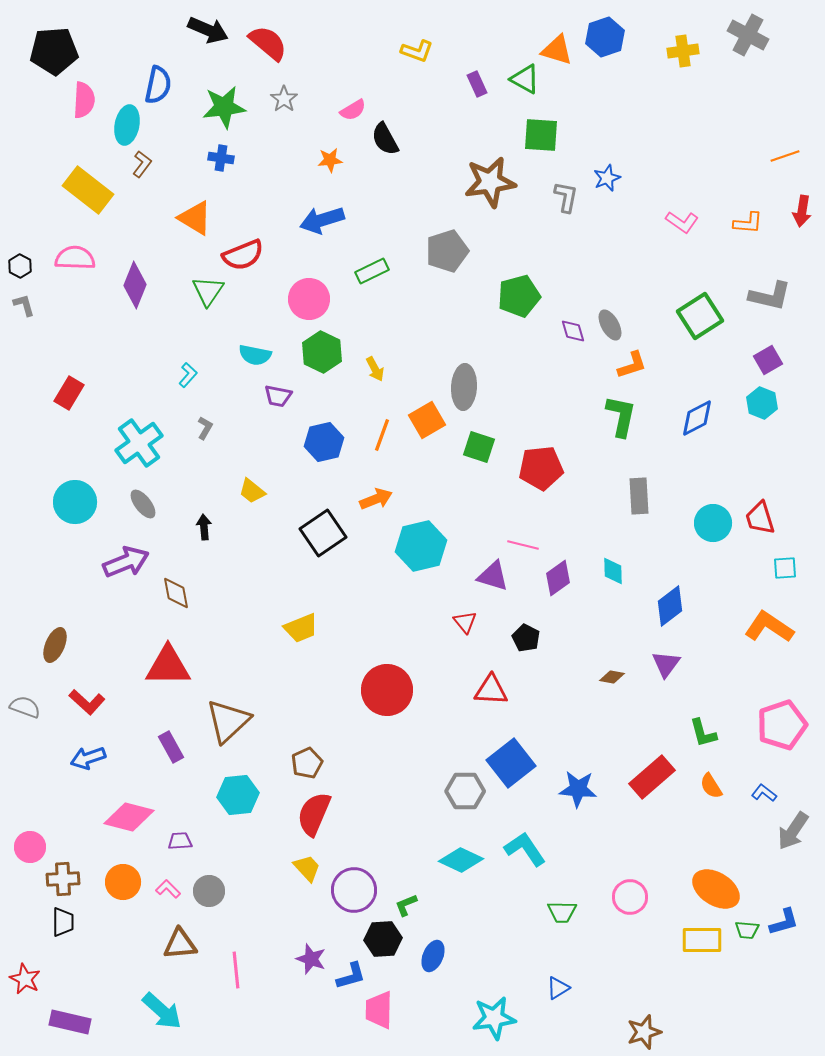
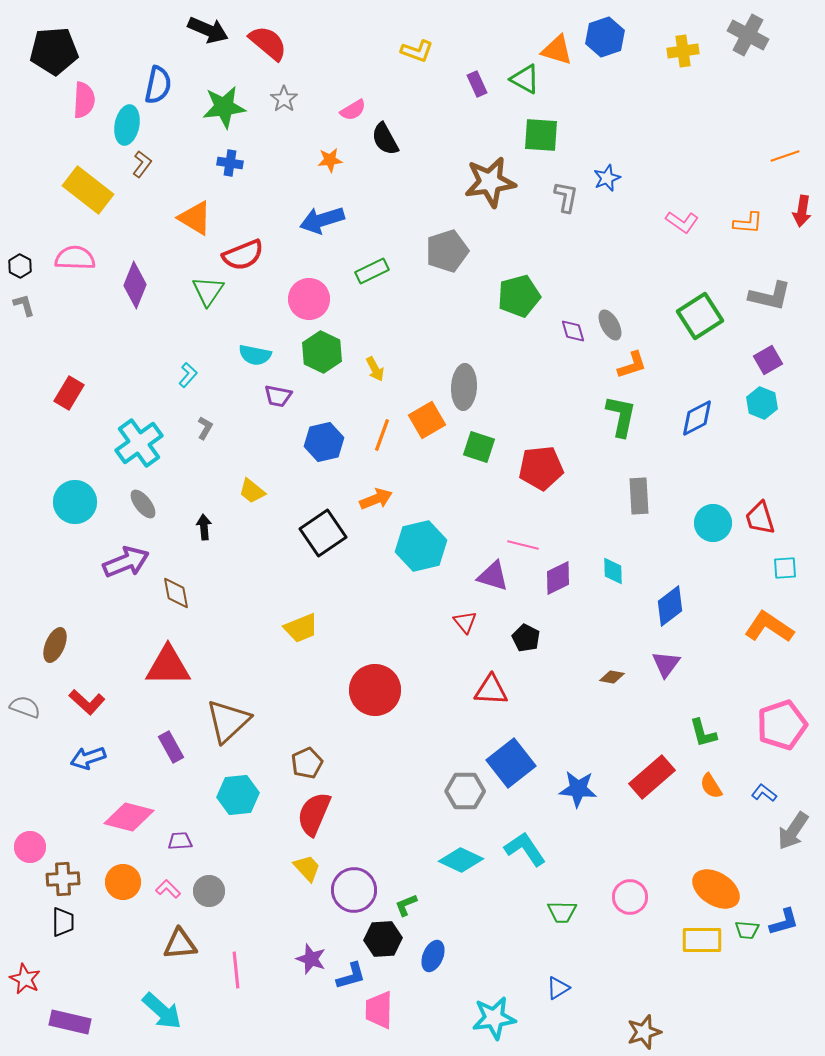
blue cross at (221, 158): moved 9 px right, 5 px down
purple diamond at (558, 578): rotated 9 degrees clockwise
red circle at (387, 690): moved 12 px left
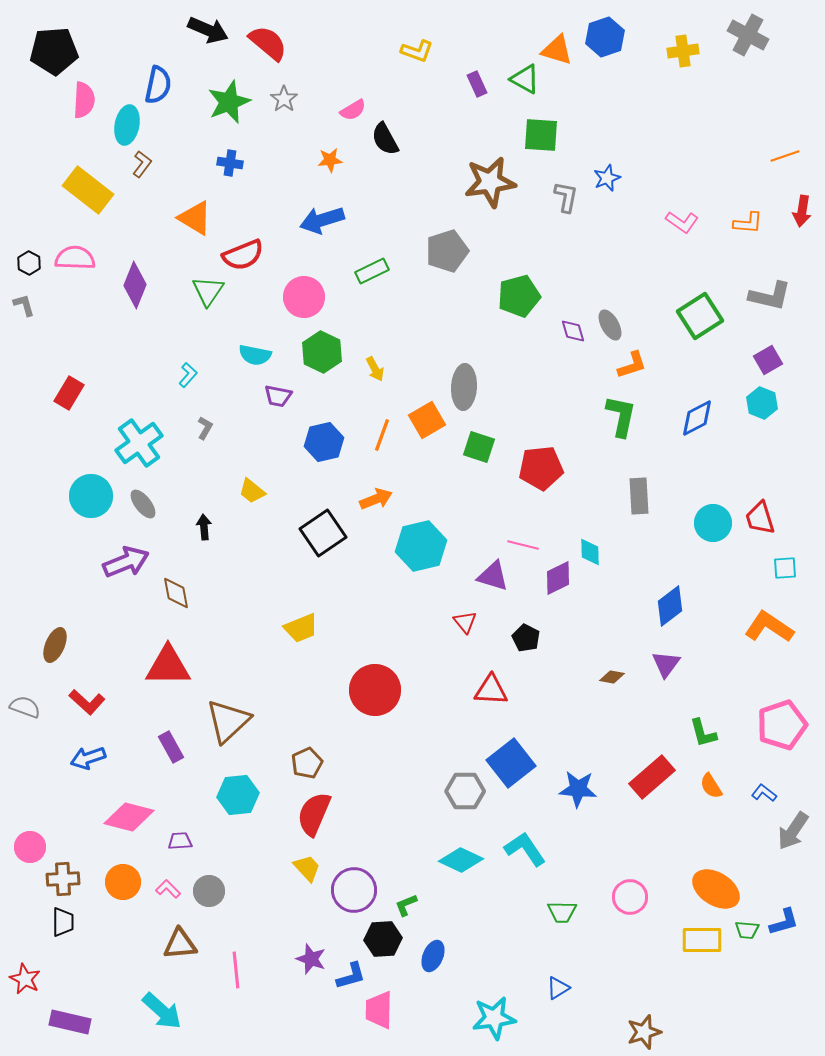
green star at (224, 107): moved 5 px right, 5 px up; rotated 15 degrees counterclockwise
black hexagon at (20, 266): moved 9 px right, 3 px up
pink circle at (309, 299): moved 5 px left, 2 px up
cyan circle at (75, 502): moved 16 px right, 6 px up
cyan diamond at (613, 571): moved 23 px left, 19 px up
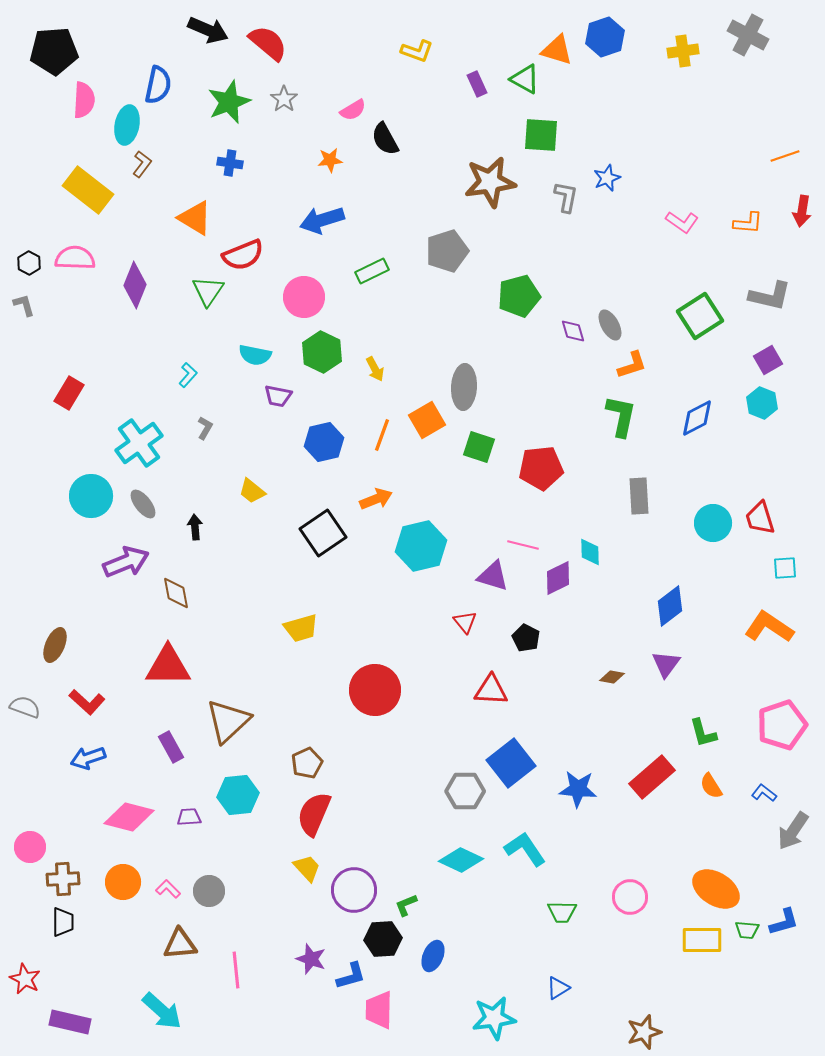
black arrow at (204, 527): moved 9 px left
yellow trapezoid at (301, 628): rotated 6 degrees clockwise
purple trapezoid at (180, 841): moved 9 px right, 24 px up
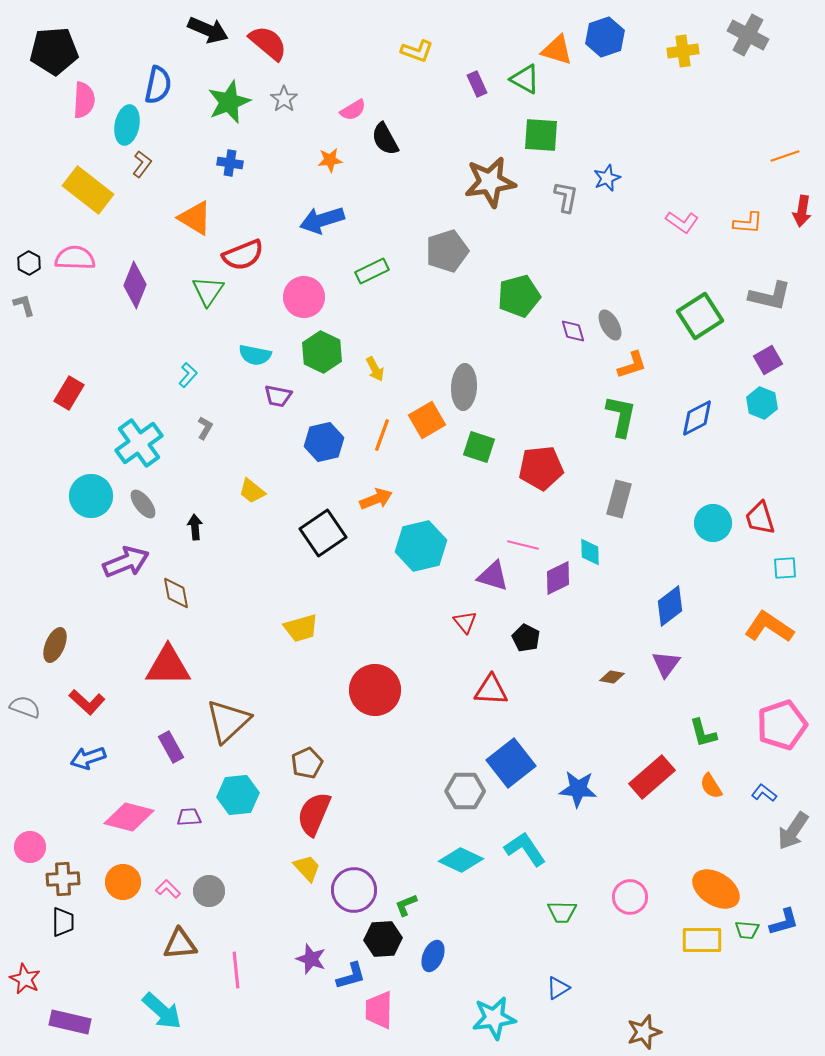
gray rectangle at (639, 496): moved 20 px left, 3 px down; rotated 18 degrees clockwise
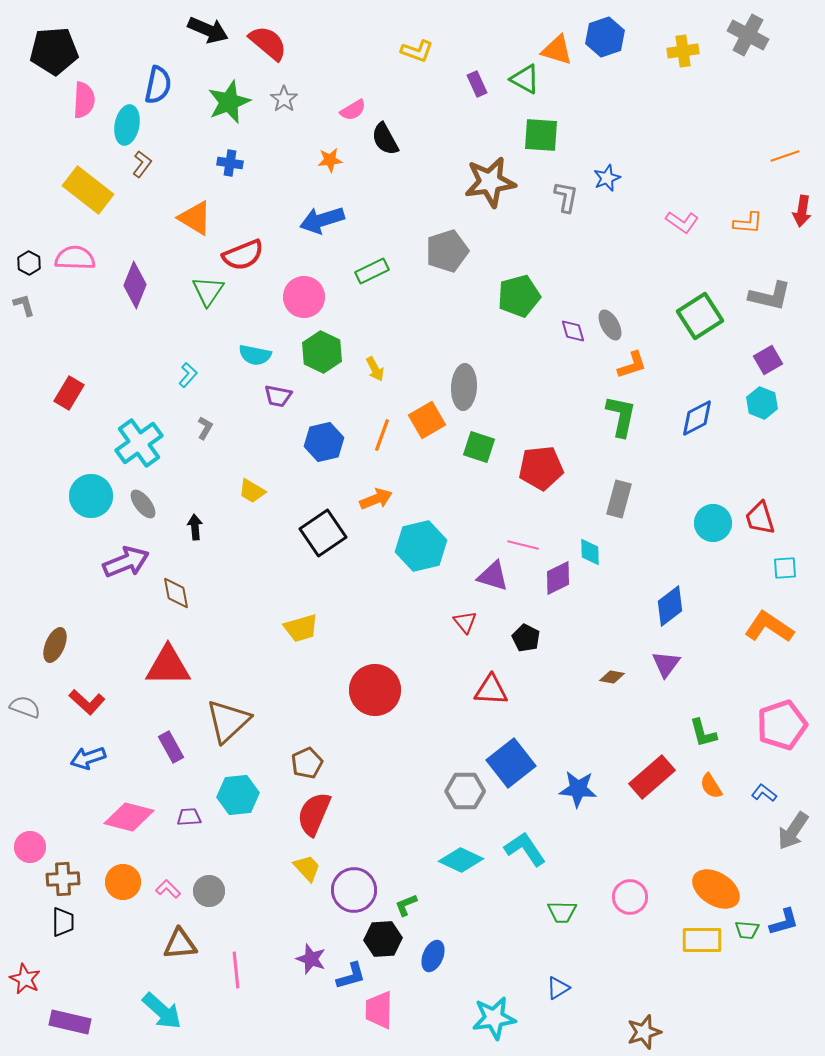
yellow trapezoid at (252, 491): rotated 8 degrees counterclockwise
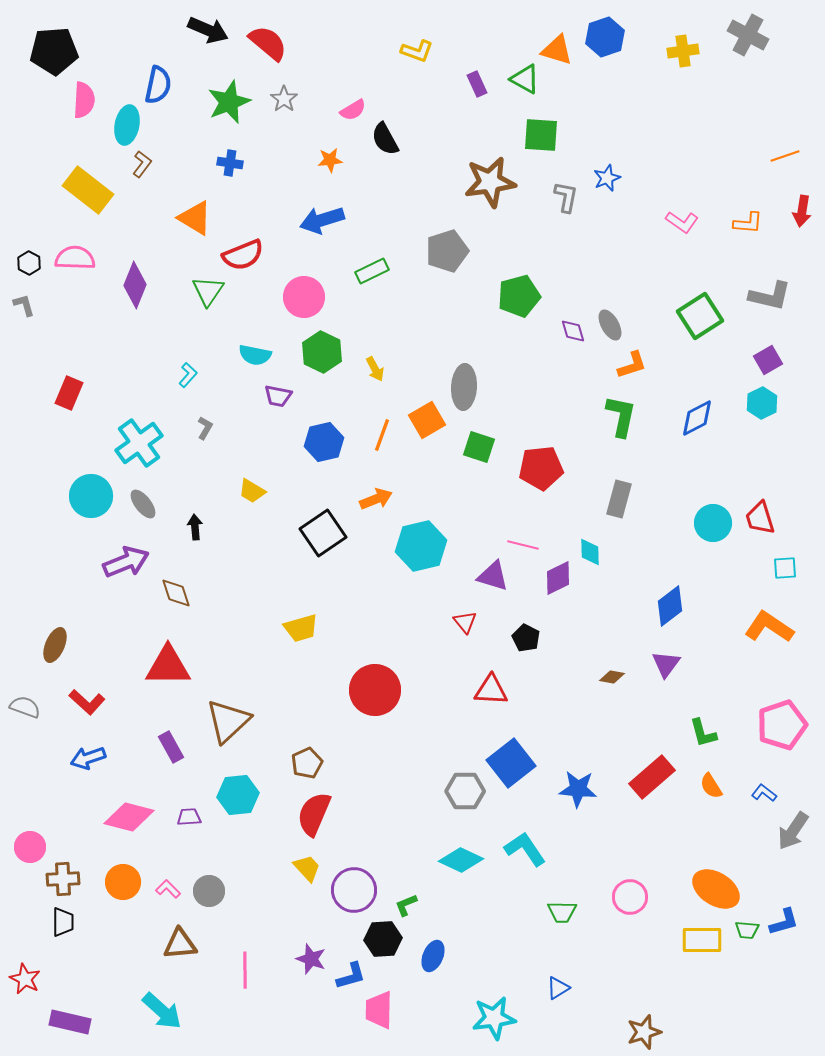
red rectangle at (69, 393): rotated 8 degrees counterclockwise
cyan hexagon at (762, 403): rotated 12 degrees clockwise
brown diamond at (176, 593): rotated 8 degrees counterclockwise
pink line at (236, 970): moved 9 px right; rotated 6 degrees clockwise
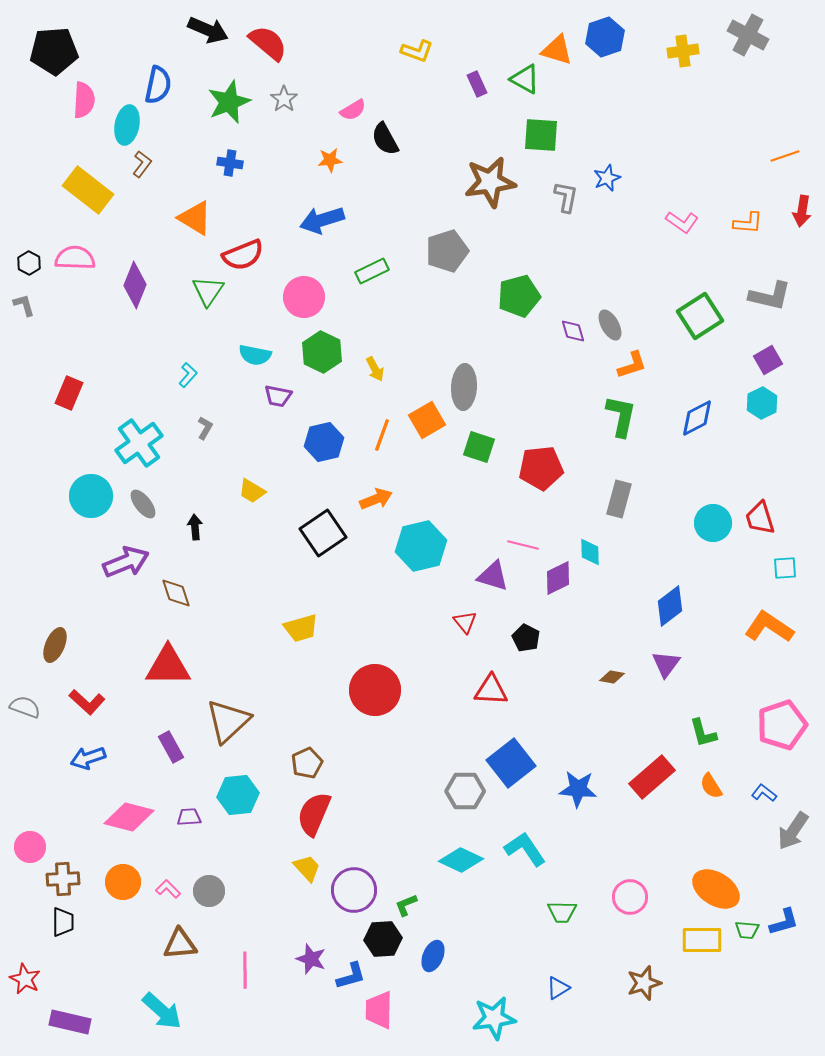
brown star at (644, 1032): moved 49 px up
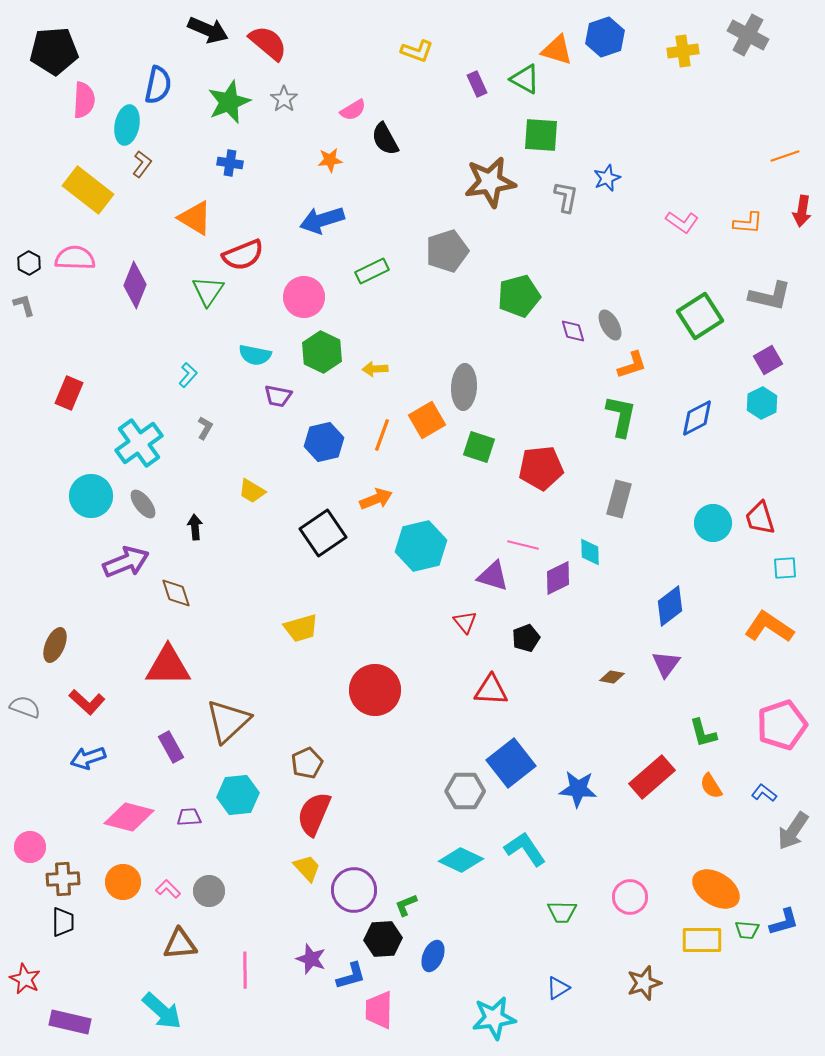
yellow arrow at (375, 369): rotated 115 degrees clockwise
black pentagon at (526, 638): rotated 24 degrees clockwise
